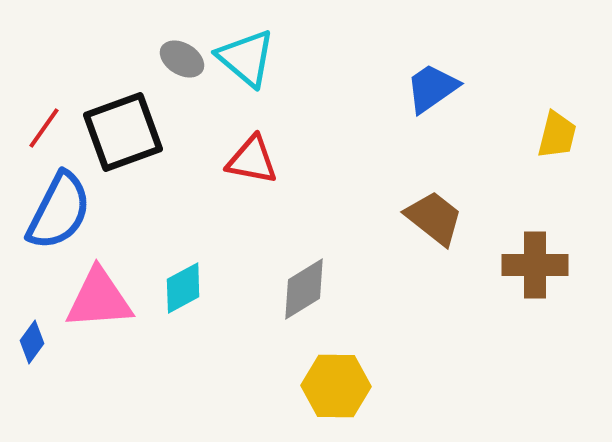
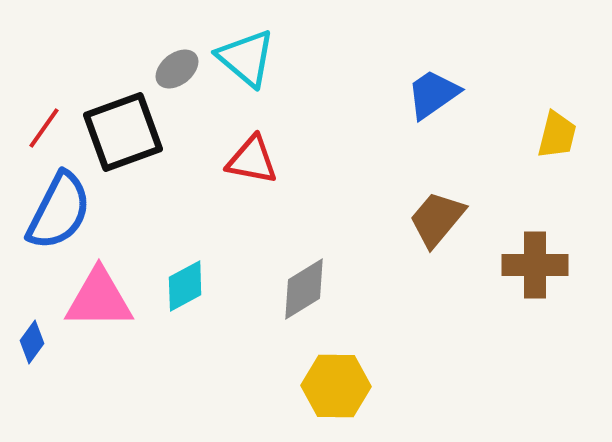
gray ellipse: moved 5 px left, 10 px down; rotated 69 degrees counterclockwise
blue trapezoid: moved 1 px right, 6 px down
brown trapezoid: moved 3 px right, 1 px down; rotated 88 degrees counterclockwise
cyan diamond: moved 2 px right, 2 px up
pink triangle: rotated 4 degrees clockwise
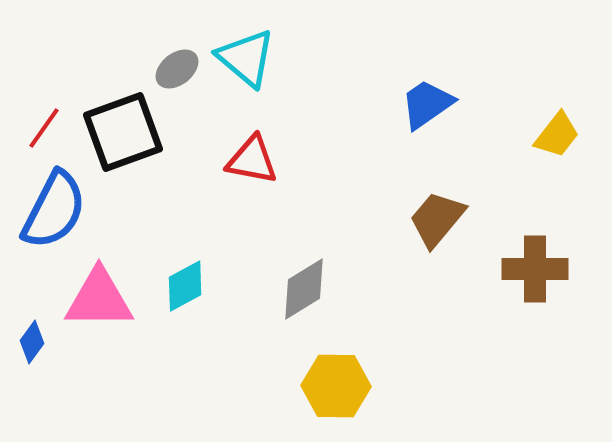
blue trapezoid: moved 6 px left, 10 px down
yellow trapezoid: rotated 24 degrees clockwise
blue semicircle: moved 5 px left, 1 px up
brown cross: moved 4 px down
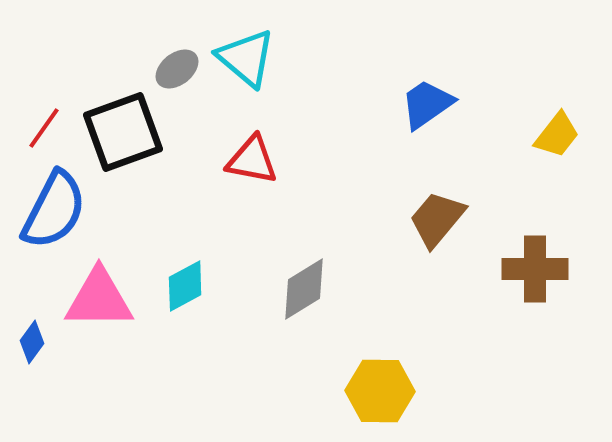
yellow hexagon: moved 44 px right, 5 px down
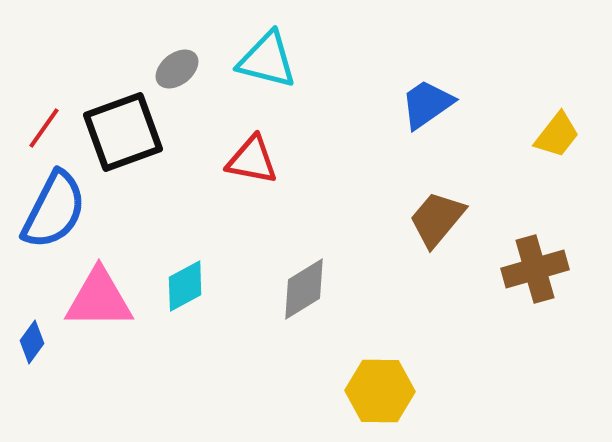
cyan triangle: moved 21 px right, 2 px down; rotated 26 degrees counterclockwise
brown cross: rotated 16 degrees counterclockwise
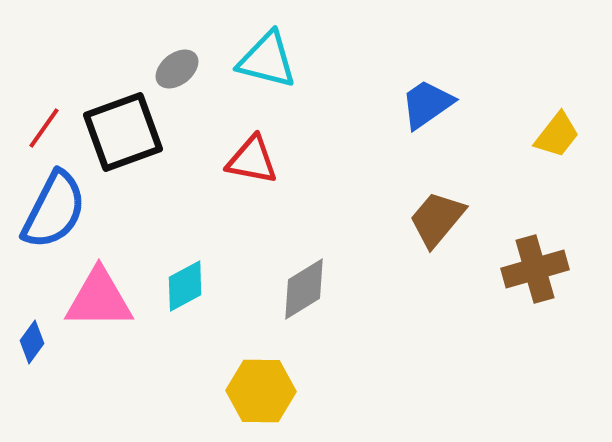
yellow hexagon: moved 119 px left
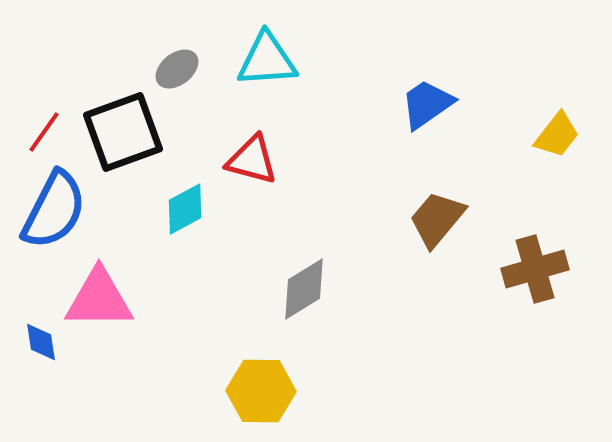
cyan triangle: rotated 18 degrees counterclockwise
red line: moved 4 px down
red triangle: rotated 4 degrees clockwise
cyan diamond: moved 77 px up
blue diamond: moved 9 px right; rotated 45 degrees counterclockwise
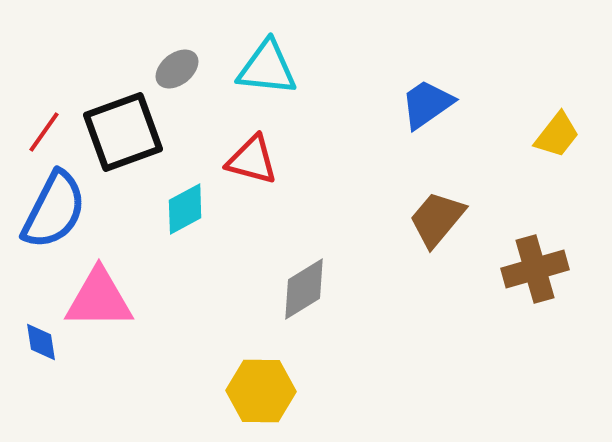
cyan triangle: moved 8 px down; rotated 10 degrees clockwise
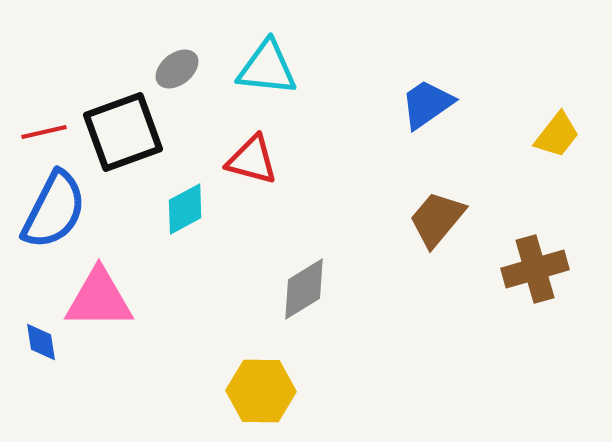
red line: rotated 42 degrees clockwise
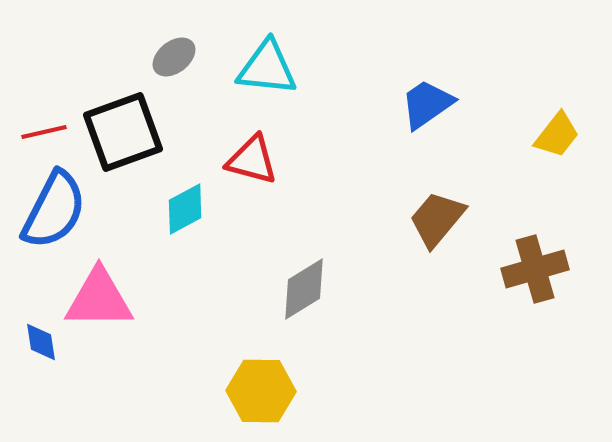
gray ellipse: moved 3 px left, 12 px up
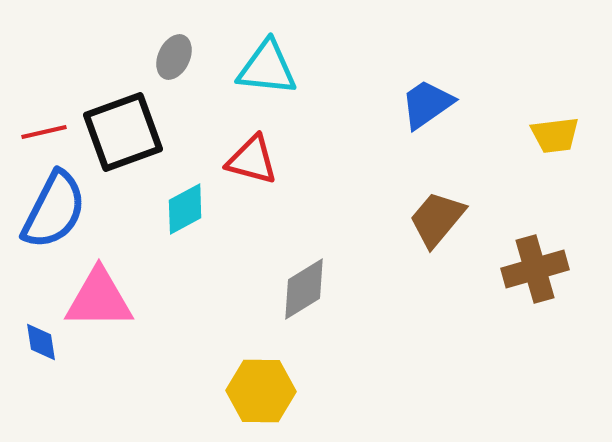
gray ellipse: rotated 27 degrees counterclockwise
yellow trapezoid: moved 2 px left; rotated 45 degrees clockwise
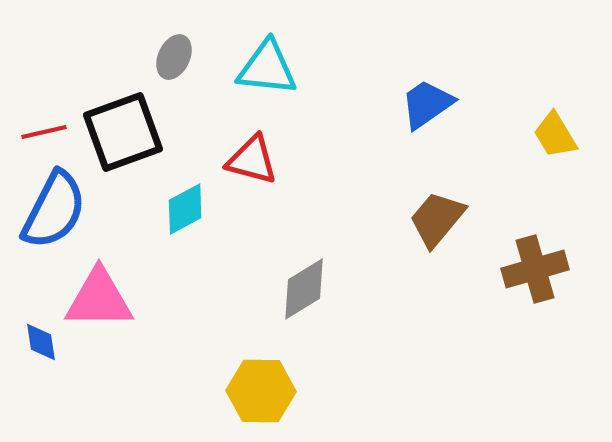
yellow trapezoid: rotated 66 degrees clockwise
